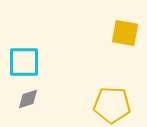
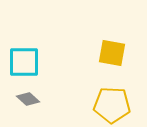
yellow square: moved 13 px left, 20 px down
gray diamond: rotated 60 degrees clockwise
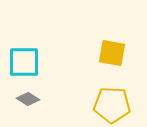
gray diamond: rotated 10 degrees counterclockwise
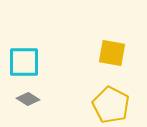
yellow pentagon: moved 1 px left; rotated 24 degrees clockwise
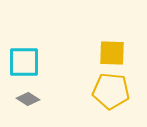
yellow square: rotated 8 degrees counterclockwise
yellow pentagon: moved 14 px up; rotated 21 degrees counterclockwise
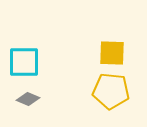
gray diamond: rotated 10 degrees counterclockwise
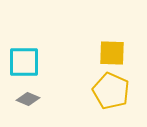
yellow pentagon: rotated 18 degrees clockwise
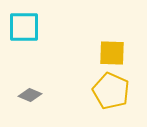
cyan square: moved 35 px up
gray diamond: moved 2 px right, 4 px up
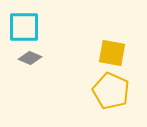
yellow square: rotated 8 degrees clockwise
gray diamond: moved 37 px up
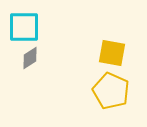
gray diamond: rotated 55 degrees counterclockwise
